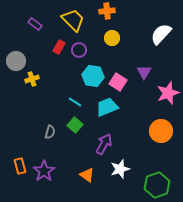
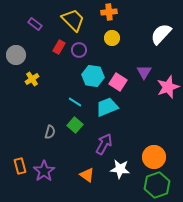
orange cross: moved 2 px right, 1 px down
gray circle: moved 6 px up
yellow cross: rotated 16 degrees counterclockwise
pink star: moved 6 px up
orange circle: moved 7 px left, 26 px down
white star: rotated 24 degrees clockwise
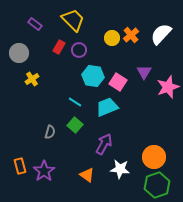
orange cross: moved 22 px right, 23 px down; rotated 35 degrees counterclockwise
gray circle: moved 3 px right, 2 px up
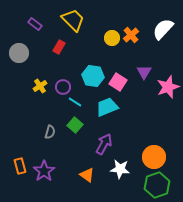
white semicircle: moved 2 px right, 5 px up
purple circle: moved 16 px left, 37 px down
yellow cross: moved 8 px right, 7 px down
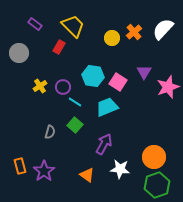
yellow trapezoid: moved 6 px down
orange cross: moved 3 px right, 3 px up
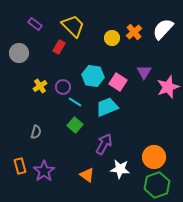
gray semicircle: moved 14 px left
